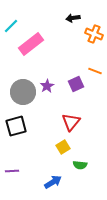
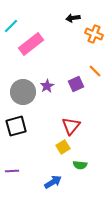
orange line: rotated 24 degrees clockwise
red triangle: moved 4 px down
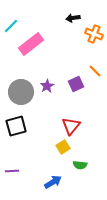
gray circle: moved 2 px left
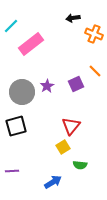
gray circle: moved 1 px right
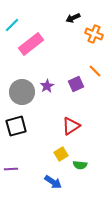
black arrow: rotated 16 degrees counterclockwise
cyan line: moved 1 px right, 1 px up
red triangle: rotated 18 degrees clockwise
yellow square: moved 2 px left, 7 px down
purple line: moved 1 px left, 2 px up
blue arrow: rotated 66 degrees clockwise
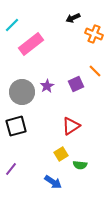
purple line: rotated 48 degrees counterclockwise
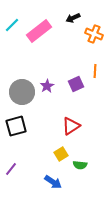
pink rectangle: moved 8 px right, 13 px up
orange line: rotated 48 degrees clockwise
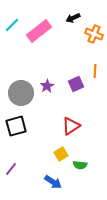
gray circle: moved 1 px left, 1 px down
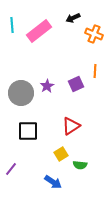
cyan line: rotated 49 degrees counterclockwise
black square: moved 12 px right, 5 px down; rotated 15 degrees clockwise
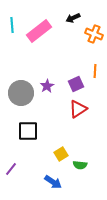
red triangle: moved 7 px right, 17 px up
